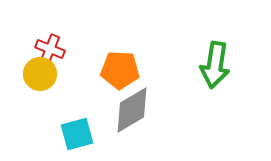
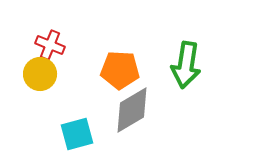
red cross: moved 4 px up
green arrow: moved 29 px left
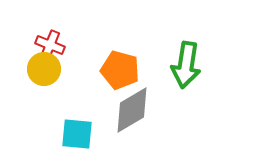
orange pentagon: rotated 12 degrees clockwise
yellow circle: moved 4 px right, 5 px up
cyan square: rotated 20 degrees clockwise
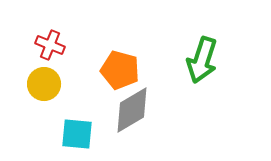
green arrow: moved 16 px right, 5 px up; rotated 9 degrees clockwise
yellow circle: moved 15 px down
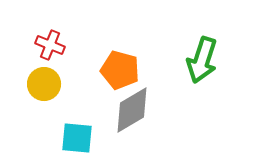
cyan square: moved 4 px down
